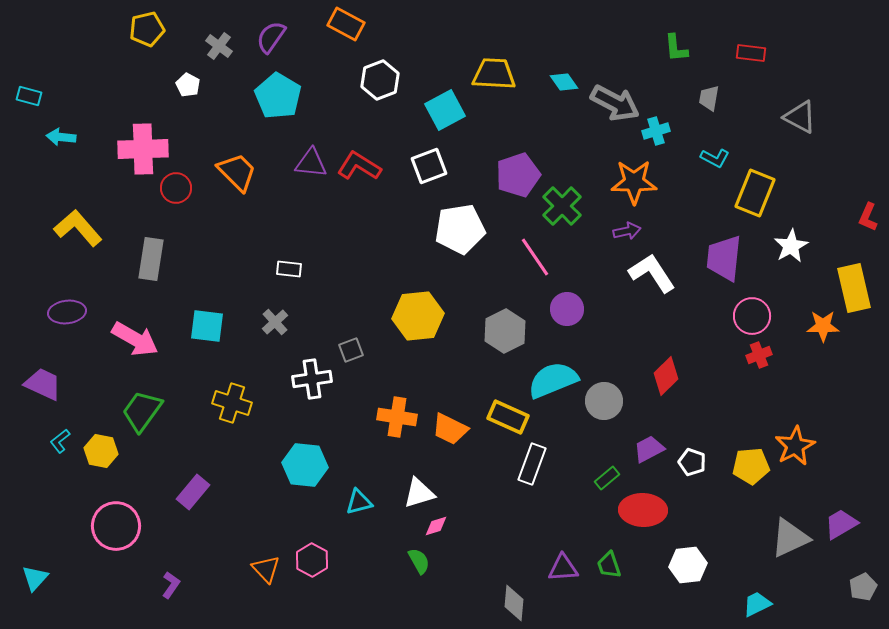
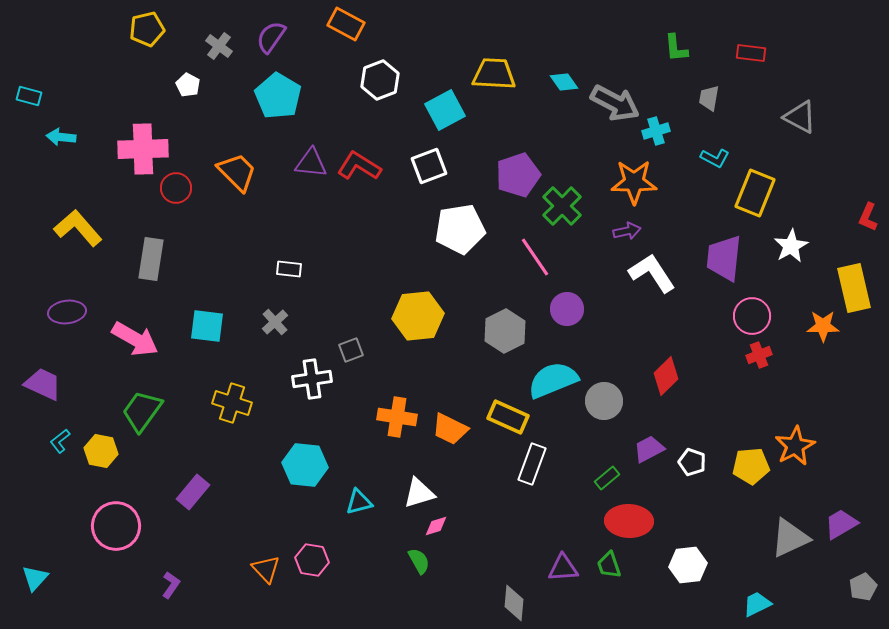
red ellipse at (643, 510): moved 14 px left, 11 px down
pink hexagon at (312, 560): rotated 20 degrees counterclockwise
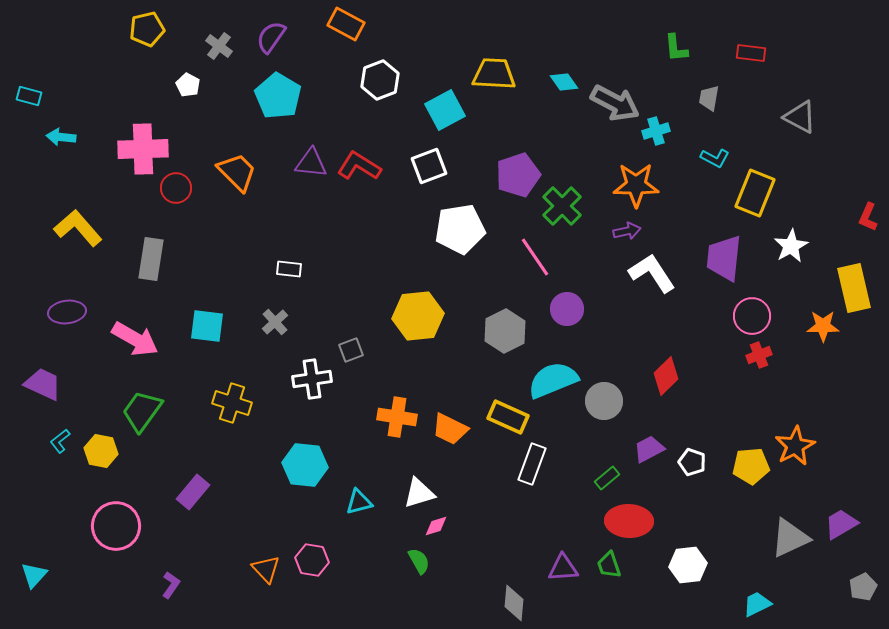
orange star at (634, 182): moved 2 px right, 3 px down
cyan triangle at (35, 578): moved 1 px left, 3 px up
